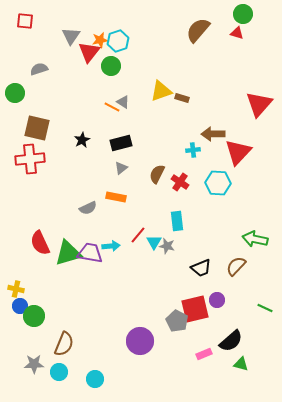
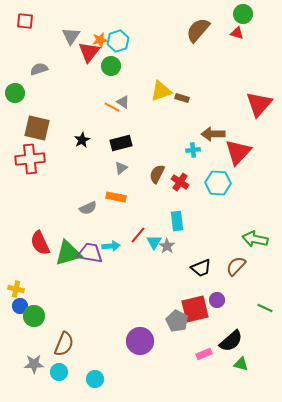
gray star at (167, 246): rotated 21 degrees clockwise
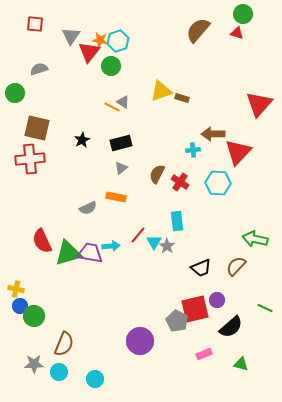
red square at (25, 21): moved 10 px right, 3 px down
orange star at (100, 40): rotated 21 degrees clockwise
red semicircle at (40, 243): moved 2 px right, 2 px up
black semicircle at (231, 341): moved 14 px up
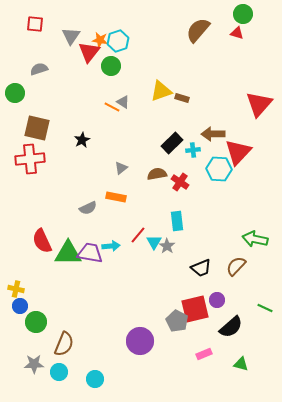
black rectangle at (121, 143): moved 51 px right; rotated 30 degrees counterclockwise
brown semicircle at (157, 174): rotated 54 degrees clockwise
cyan hexagon at (218, 183): moved 1 px right, 14 px up
green triangle at (68, 253): rotated 16 degrees clockwise
green circle at (34, 316): moved 2 px right, 6 px down
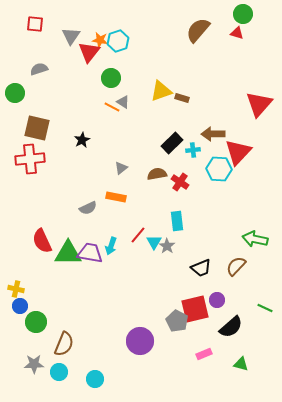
green circle at (111, 66): moved 12 px down
cyan arrow at (111, 246): rotated 114 degrees clockwise
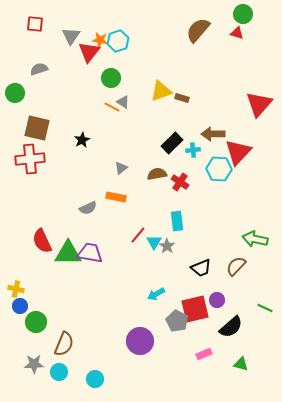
cyan arrow at (111, 246): moved 45 px right, 48 px down; rotated 42 degrees clockwise
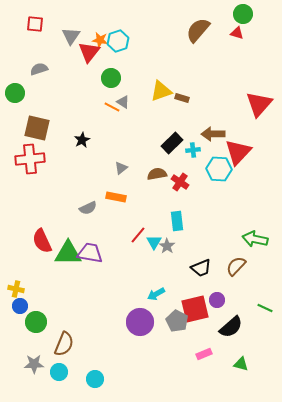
purple circle at (140, 341): moved 19 px up
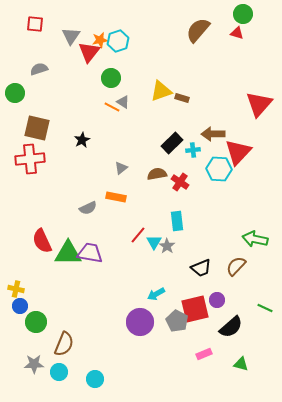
orange star at (100, 40): rotated 21 degrees counterclockwise
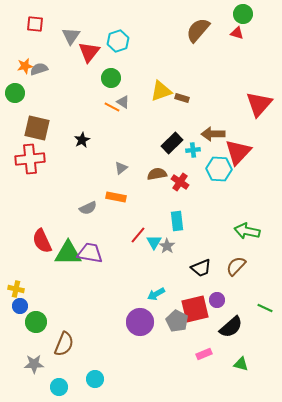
orange star at (100, 40): moved 75 px left, 26 px down
green arrow at (255, 239): moved 8 px left, 8 px up
cyan circle at (59, 372): moved 15 px down
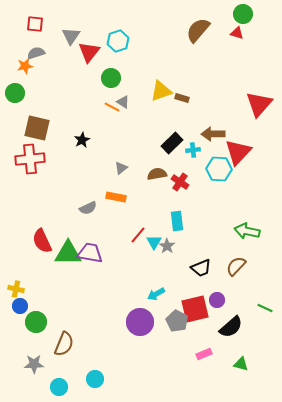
gray semicircle at (39, 69): moved 3 px left, 16 px up
